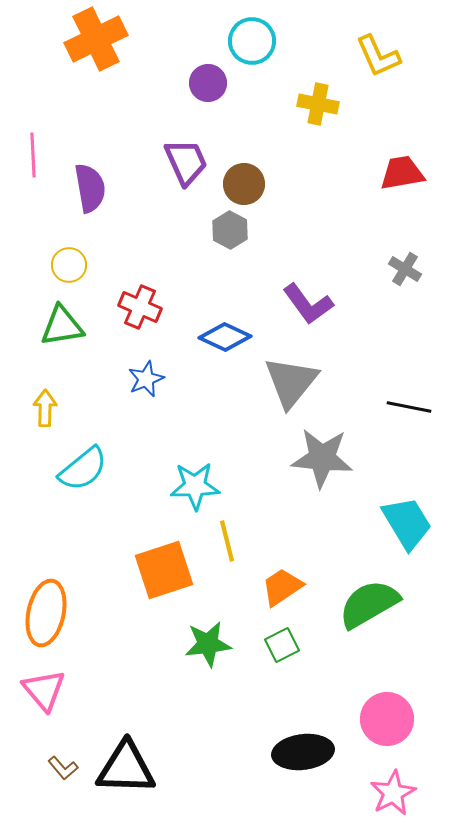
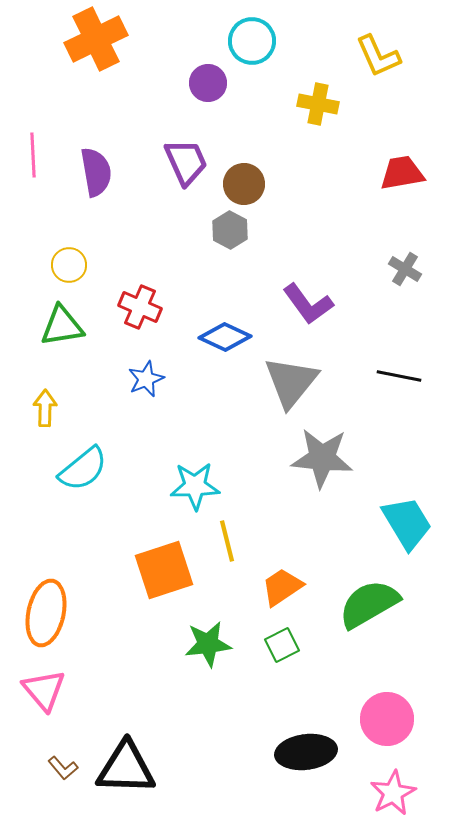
purple semicircle: moved 6 px right, 16 px up
black line: moved 10 px left, 31 px up
black ellipse: moved 3 px right
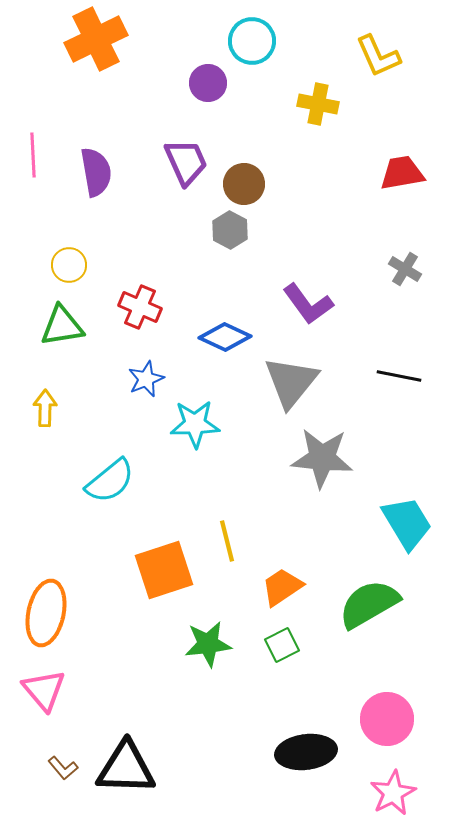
cyan semicircle: moved 27 px right, 12 px down
cyan star: moved 62 px up
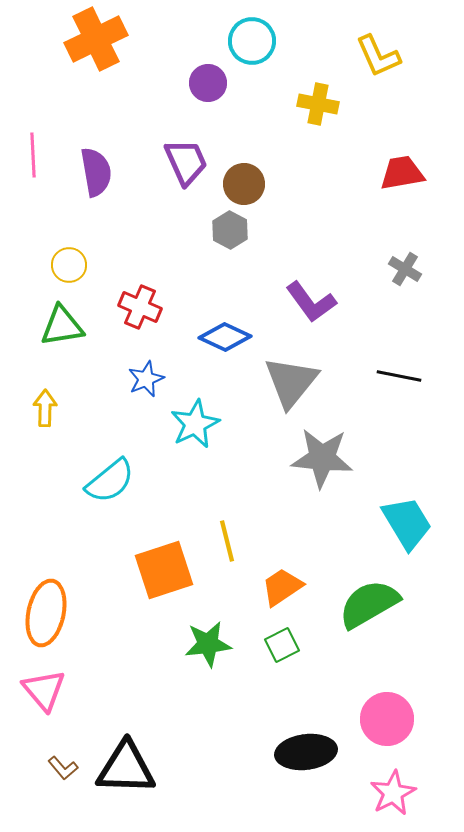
purple L-shape: moved 3 px right, 2 px up
cyan star: rotated 24 degrees counterclockwise
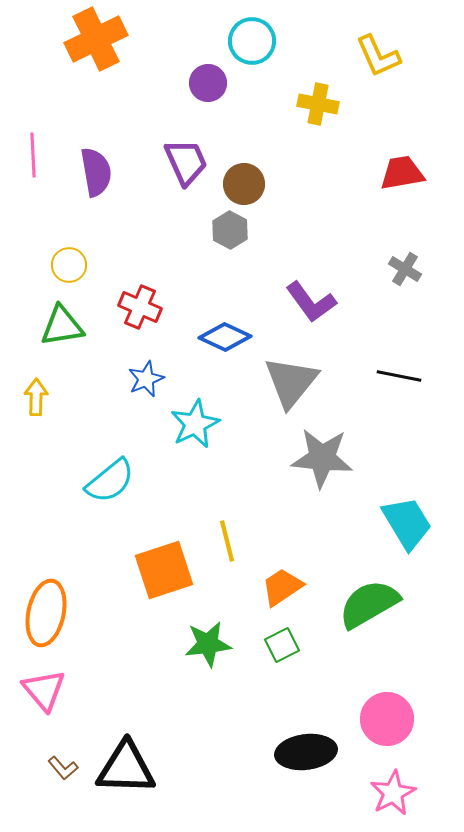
yellow arrow: moved 9 px left, 11 px up
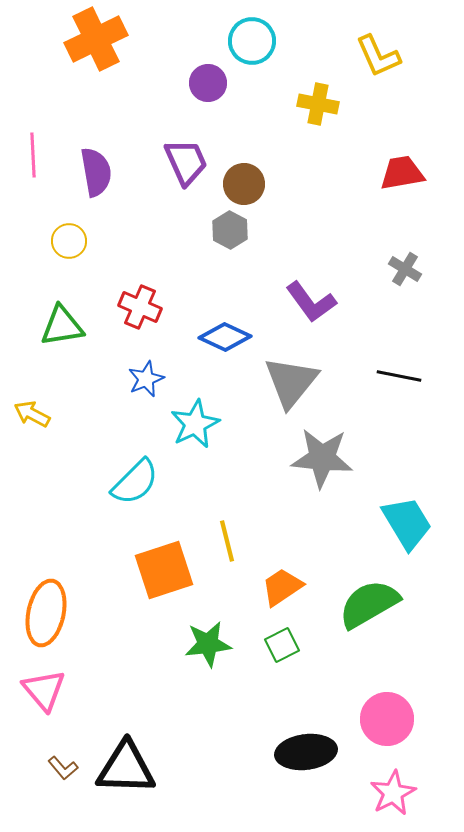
yellow circle: moved 24 px up
yellow arrow: moved 4 px left, 17 px down; rotated 63 degrees counterclockwise
cyan semicircle: moved 25 px right, 1 px down; rotated 6 degrees counterclockwise
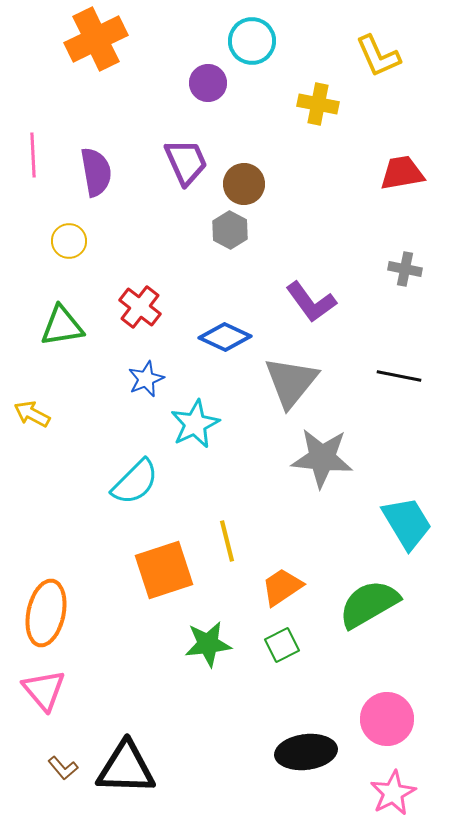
gray cross: rotated 20 degrees counterclockwise
red cross: rotated 15 degrees clockwise
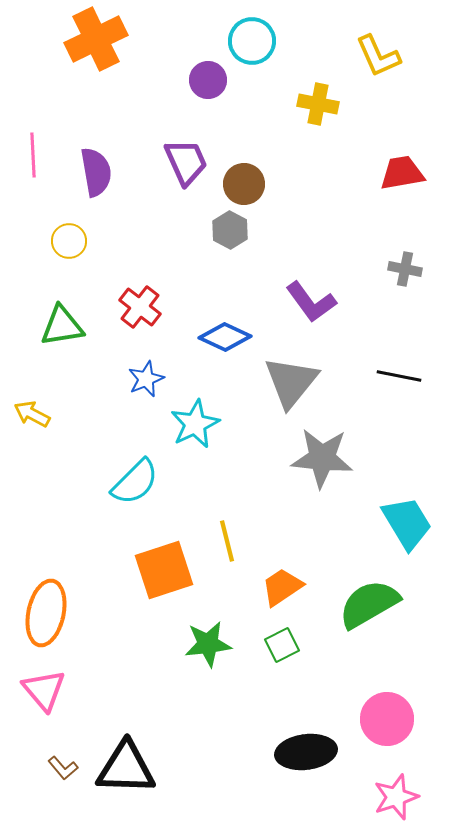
purple circle: moved 3 px up
pink star: moved 3 px right, 4 px down; rotated 9 degrees clockwise
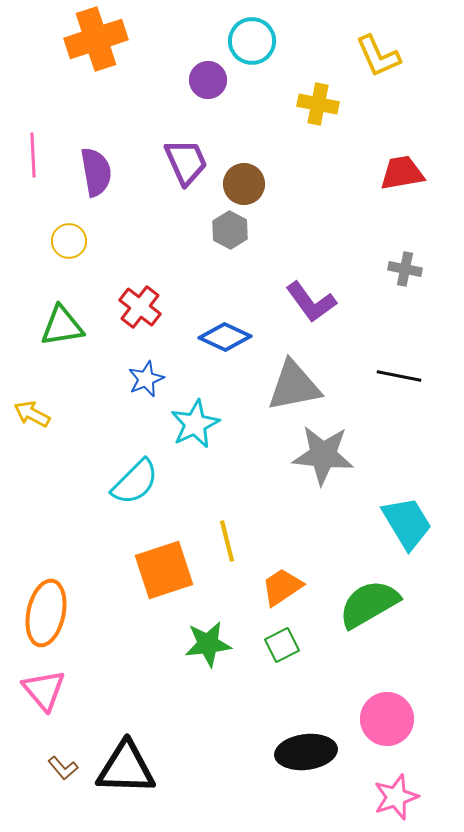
orange cross: rotated 8 degrees clockwise
gray triangle: moved 3 px right, 4 px down; rotated 40 degrees clockwise
gray star: moved 1 px right, 3 px up
